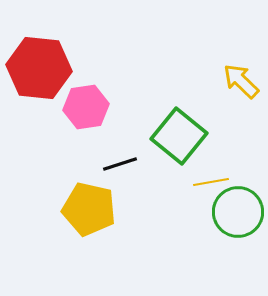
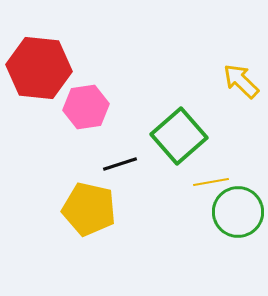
green square: rotated 10 degrees clockwise
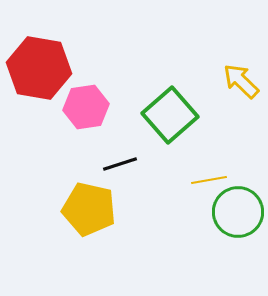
red hexagon: rotated 4 degrees clockwise
green square: moved 9 px left, 21 px up
yellow line: moved 2 px left, 2 px up
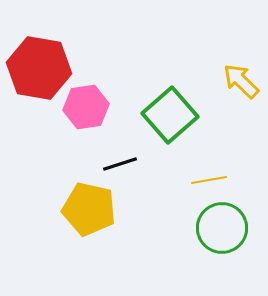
green circle: moved 16 px left, 16 px down
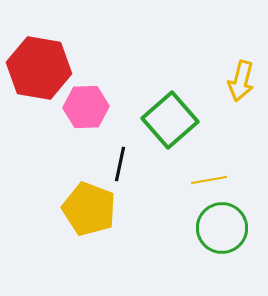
yellow arrow: rotated 120 degrees counterclockwise
pink hexagon: rotated 6 degrees clockwise
green square: moved 5 px down
black line: rotated 60 degrees counterclockwise
yellow pentagon: rotated 8 degrees clockwise
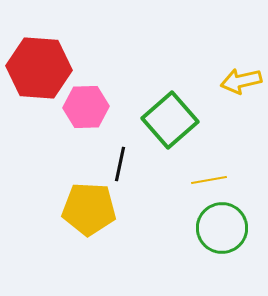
red hexagon: rotated 6 degrees counterclockwise
yellow arrow: rotated 63 degrees clockwise
yellow pentagon: rotated 18 degrees counterclockwise
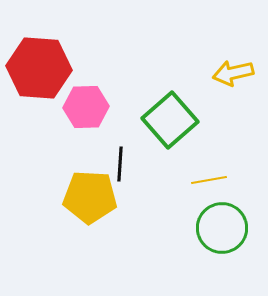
yellow arrow: moved 8 px left, 8 px up
black line: rotated 8 degrees counterclockwise
yellow pentagon: moved 1 px right, 12 px up
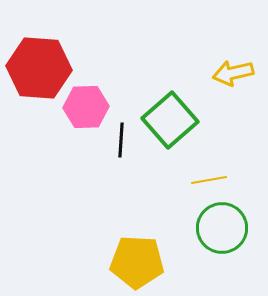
black line: moved 1 px right, 24 px up
yellow pentagon: moved 47 px right, 65 px down
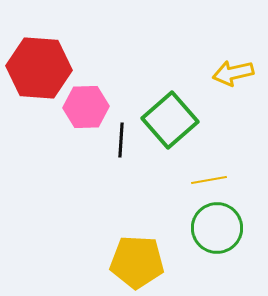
green circle: moved 5 px left
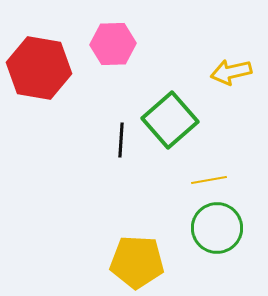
red hexagon: rotated 6 degrees clockwise
yellow arrow: moved 2 px left, 1 px up
pink hexagon: moved 27 px right, 63 px up
